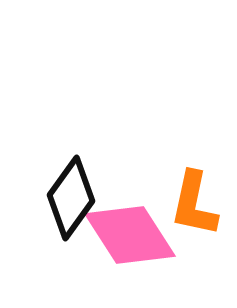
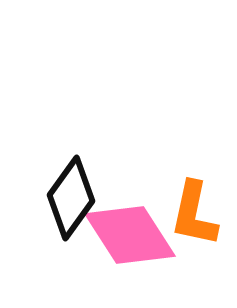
orange L-shape: moved 10 px down
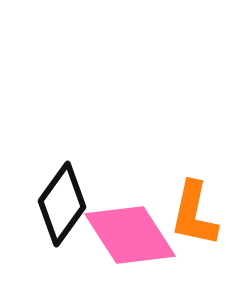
black diamond: moved 9 px left, 6 px down
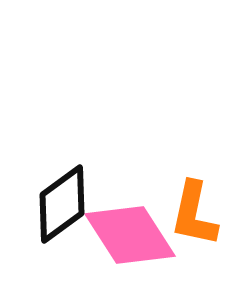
black diamond: rotated 18 degrees clockwise
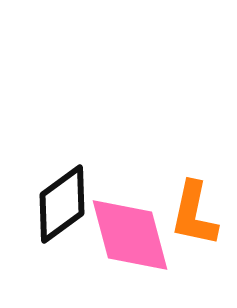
pink diamond: rotated 18 degrees clockwise
